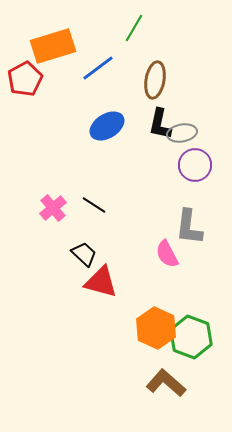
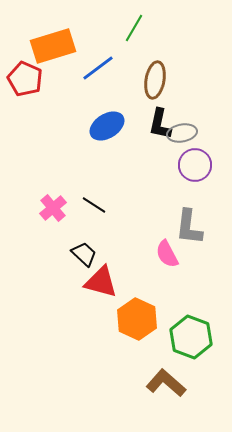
red pentagon: rotated 20 degrees counterclockwise
orange hexagon: moved 19 px left, 9 px up
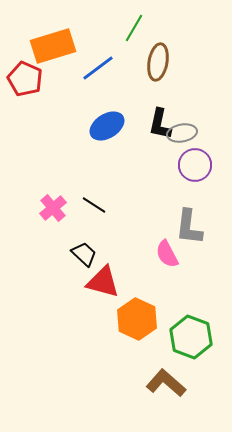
brown ellipse: moved 3 px right, 18 px up
red triangle: moved 2 px right
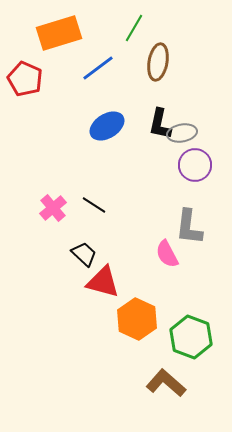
orange rectangle: moved 6 px right, 13 px up
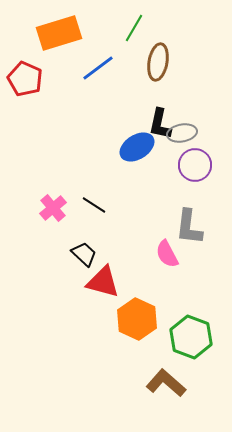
blue ellipse: moved 30 px right, 21 px down
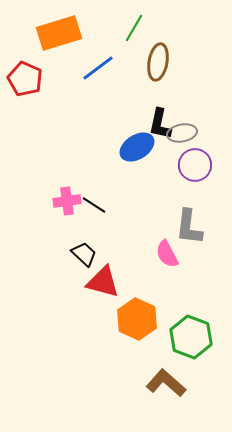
pink cross: moved 14 px right, 7 px up; rotated 32 degrees clockwise
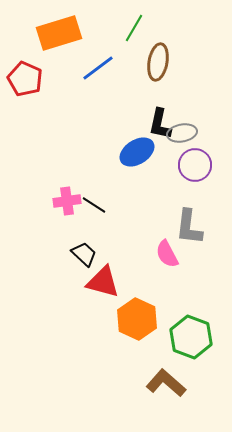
blue ellipse: moved 5 px down
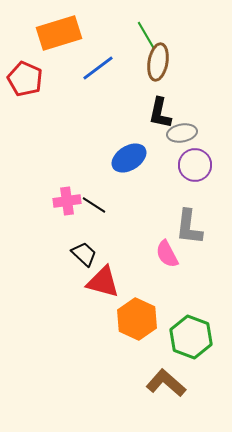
green line: moved 12 px right, 7 px down; rotated 60 degrees counterclockwise
black L-shape: moved 11 px up
blue ellipse: moved 8 px left, 6 px down
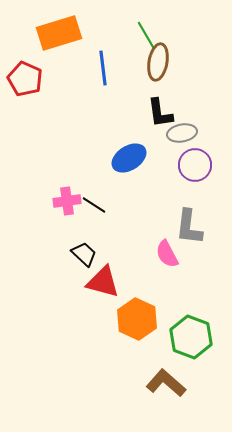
blue line: moved 5 px right; rotated 60 degrees counterclockwise
black L-shape: rotated 20 degrees counterclockwise
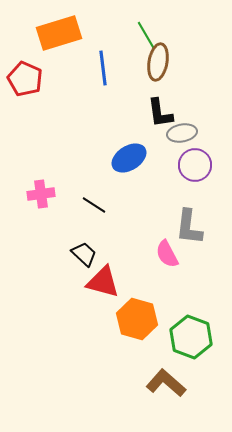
pink cross: moved 26 px left, 7 px up
orange hexagon: rotated 9 degrees counterclockwise
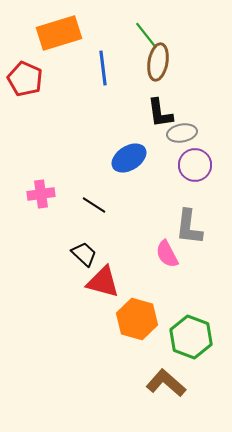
green line: rotated 8 degrees counterclockwise
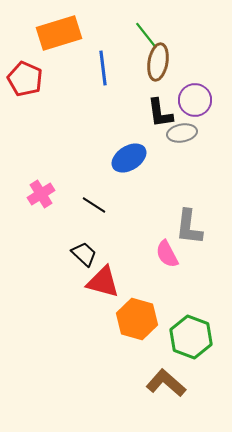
purple circle: moved 65 px up
pink cross: rotated 24 degrees counterclockwise
